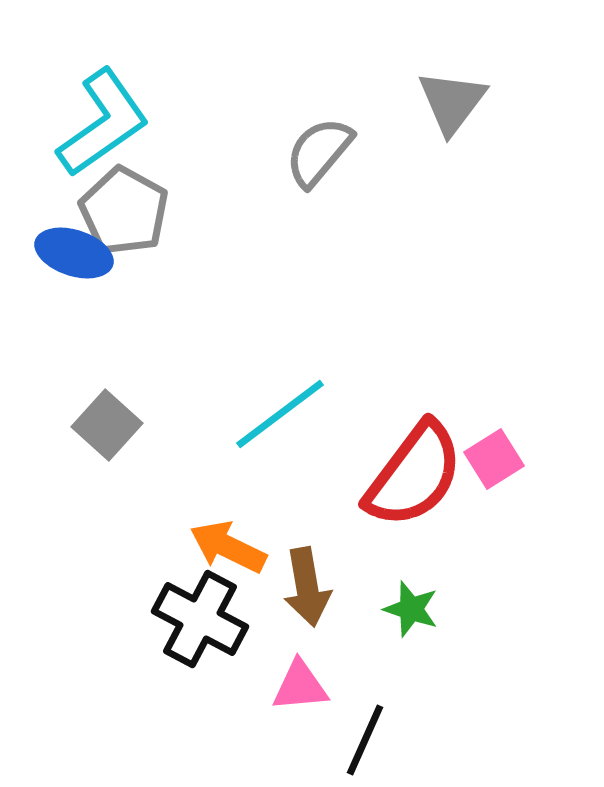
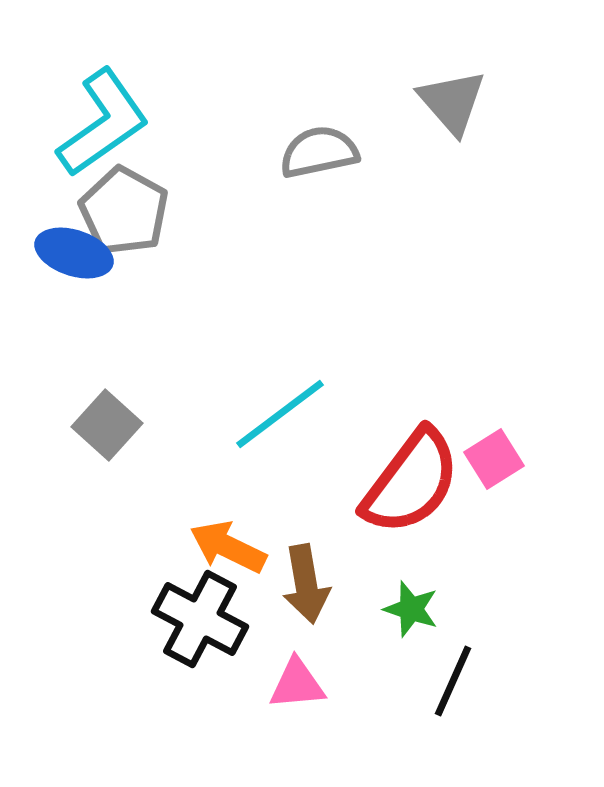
gray triangle: rotated 18 degrees counterclockwise
gray semicircle: rotated 38 degrees clockwise
red semicircle: moved 3 px left, 7 px down
brown arrow: moved 1 px left, 3 px up
pink triangle: moved 3 px left, 2 px up
black line: moved 88 px right, 59 px up
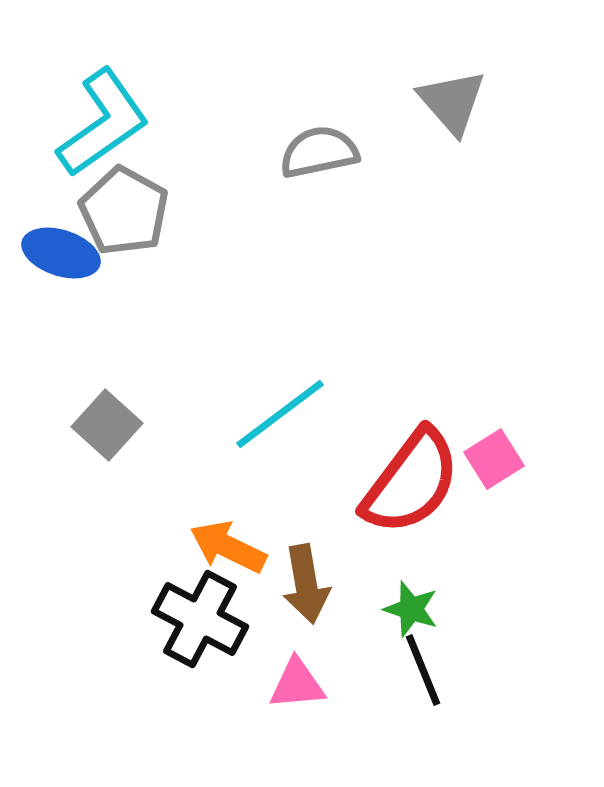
blue ellipse: moved 13 px left
black line: moved 30 px left, 11 px up; rotated 46 degrees counterclockwise
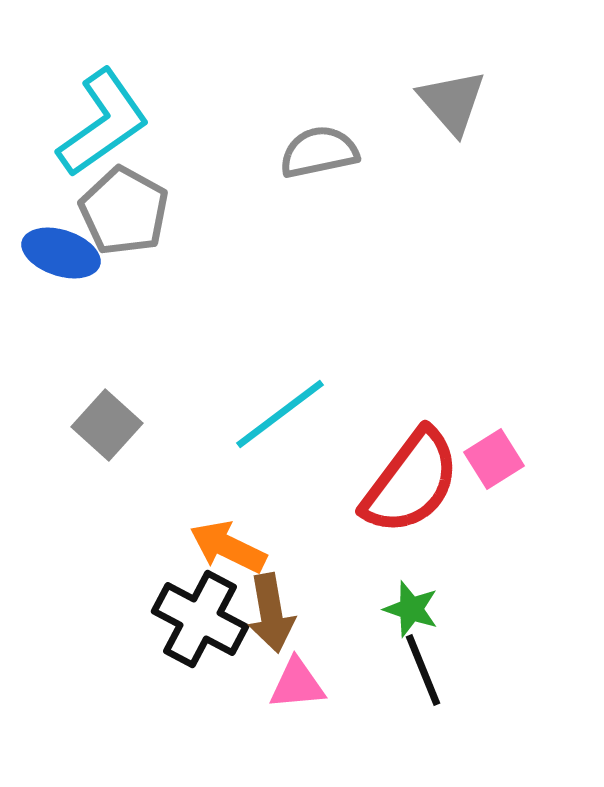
brown arrow: moved 35 px left, 29 px down
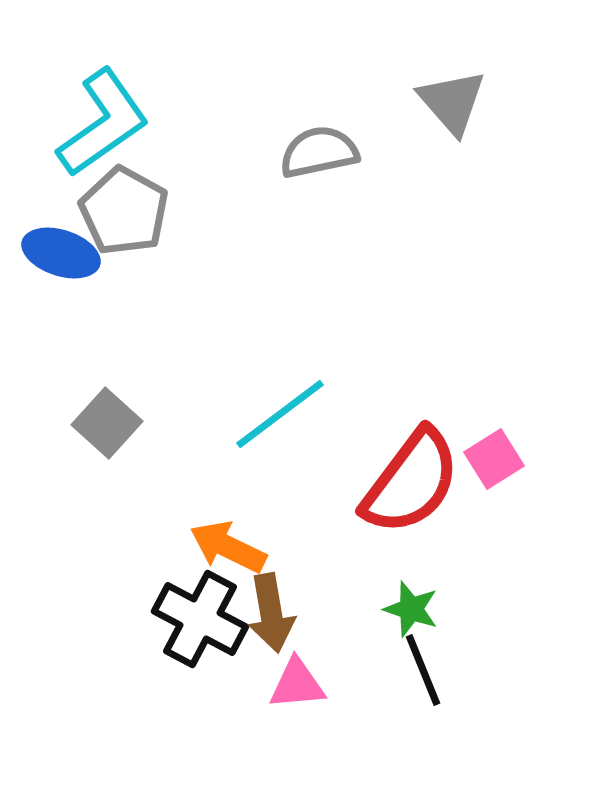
gray square: moved 2 px up
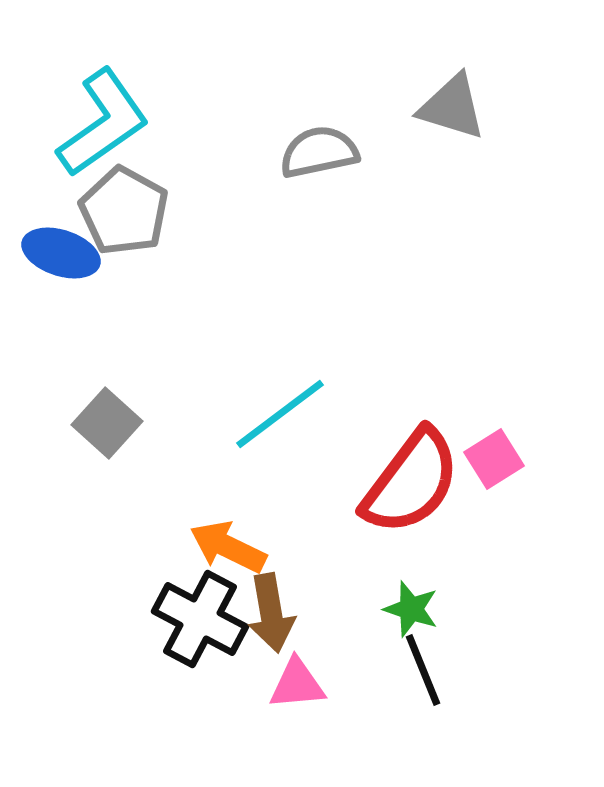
gray triangle: moved 5 px down; rotated 32 degrees counterclockwise
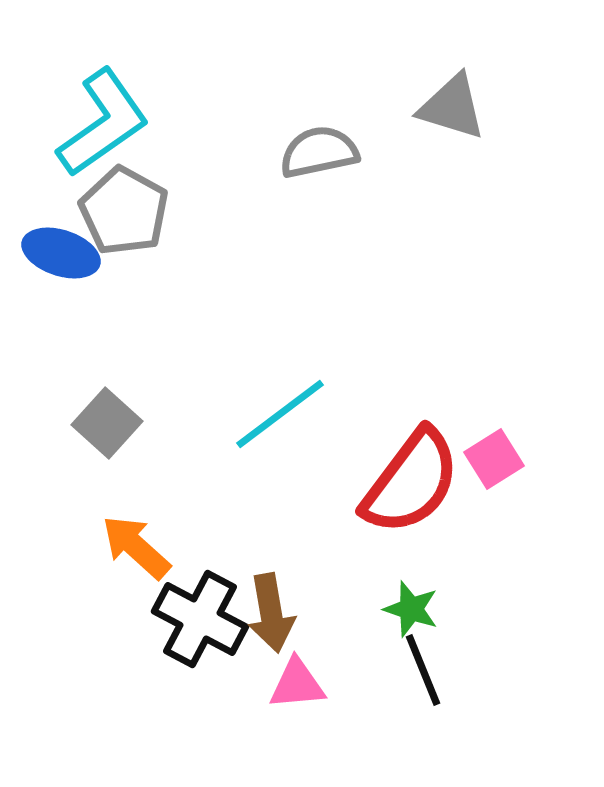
orange arrow: moved 92 px left; rotated 16 degrees clockwise
